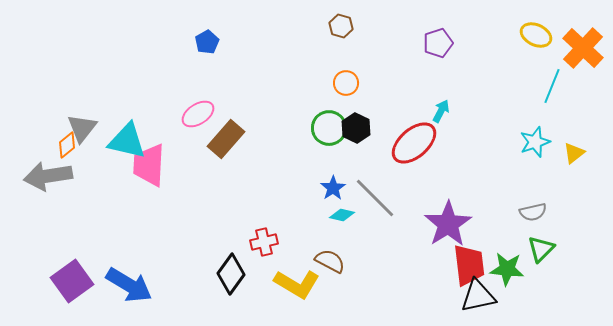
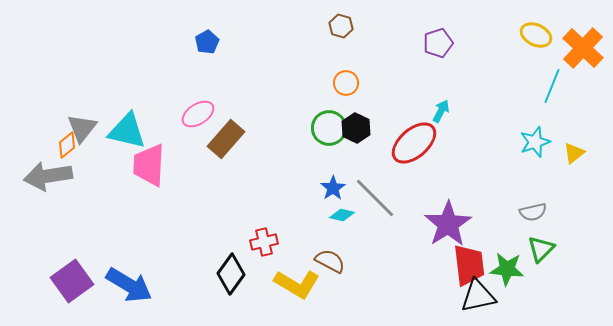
cyan triangle: moved 10 px up
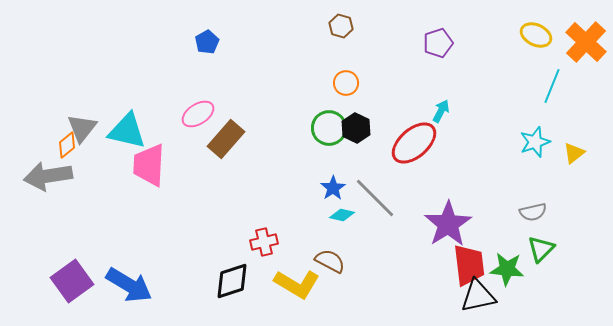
orange cross: moved 3 px right, 6 px up
black diamond: moved 1 px right, 7 px down; rotated 36 degrees clockwise
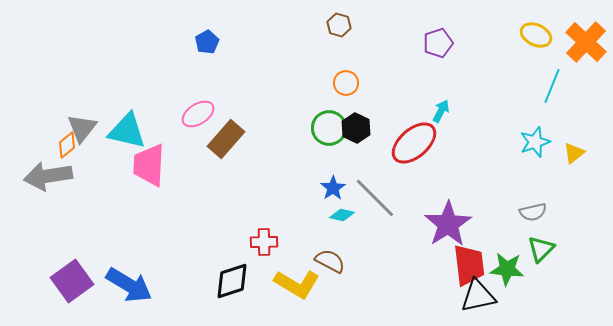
brown hexagon: moved 2 px left, 1 px up
red cross: rotated 12 degrees clockwise
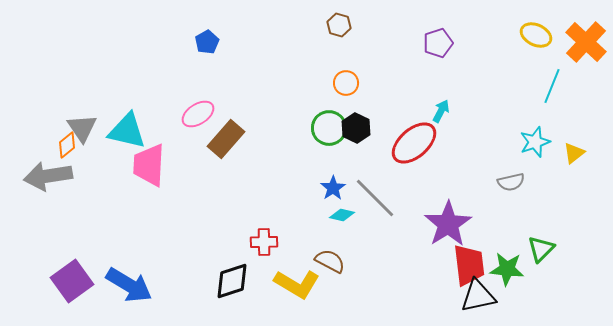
gray triangle: rotated 12 degrees counterclockwise
gray semicircle: moved 22 px left, 30 px up
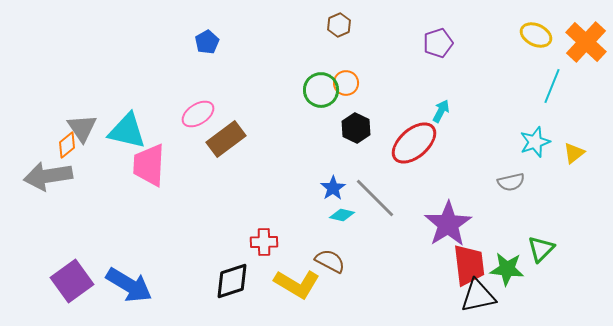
brown hexagon: rotated 20 degrees clockwise
green circle: moved 8 px left, 38 px up
brown rectangle: rotated 12 degrees clockwise
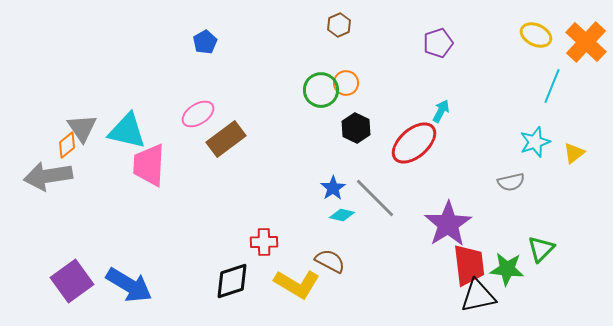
blue pentagon: moved 2 px left
